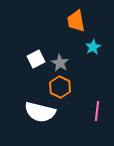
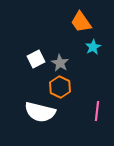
orange trapezoid: moved 5 px right, 1 px down; rotated 25 degrees counterclockwise
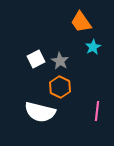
gray star: moved 2 px up
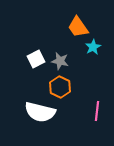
orange trapezoid: moved 3 px left, 5 px down
gray star: rotated 18 degrees counterclockwise
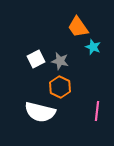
cyan star: rotated 21 degrees counterclockwise
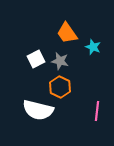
orange trapezoid: moved 11 px left, 6 px down
white semicircle: moved 2 px left, 2 px up
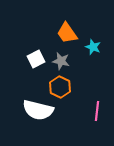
gray star: moved 1 px right
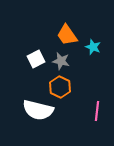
orange trapezoid: moved 2 px down
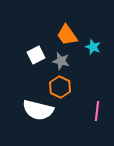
white square: moved 4 px up
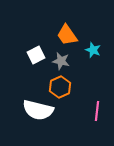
cyan star: moved 3 px down
orange hexagon: rotated 10 degrees clockwise
